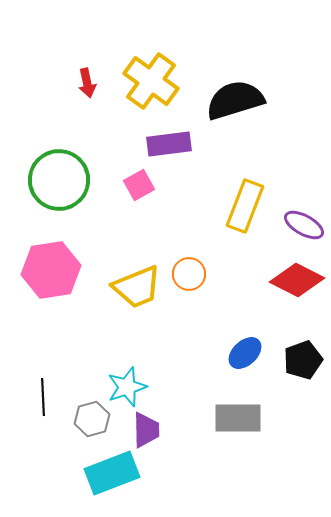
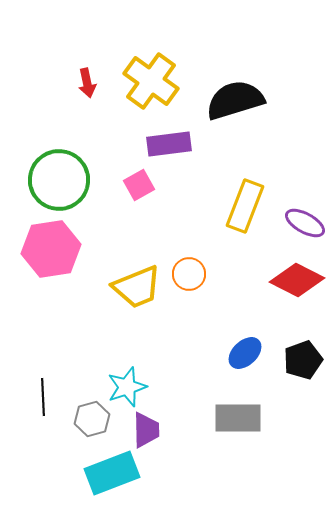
purple ellipse: moved 1 px right, 2 px up
pink hexagon: moved 21 px up
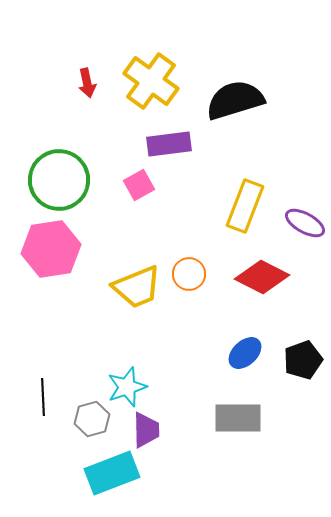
red diamond: moved 35 px left, 3 px up
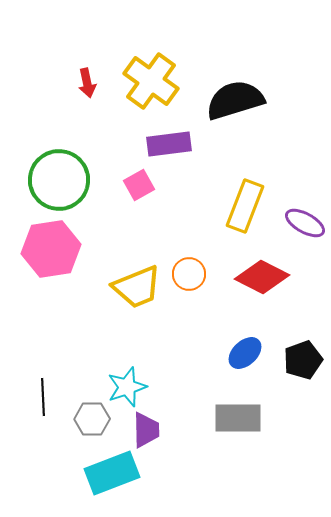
gray hexagon: rotated 16 degrees clockwise
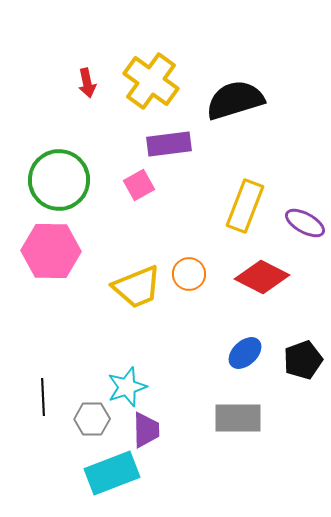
pink hexagon: moved 2 px down; rotated 10 degrees clockwise
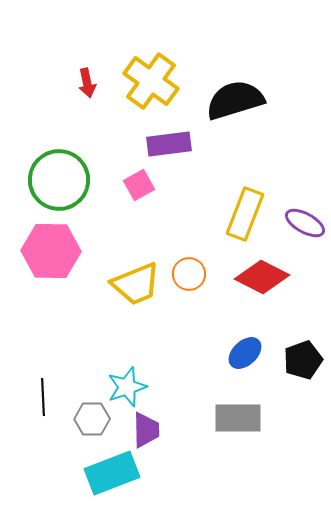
yellow rectangle: moved 8 px down
yellow trapezoid: moved 1 px left, 3 px up
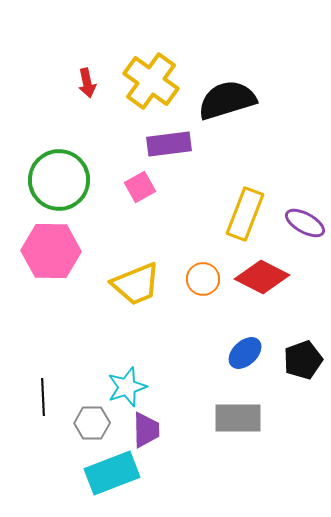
black semicircle: moved 8 px left
pink square: moved 1 px right, 2 px down
orange circle: moved 14 px right, 5 px down
gray hexagon: moved 4 px down
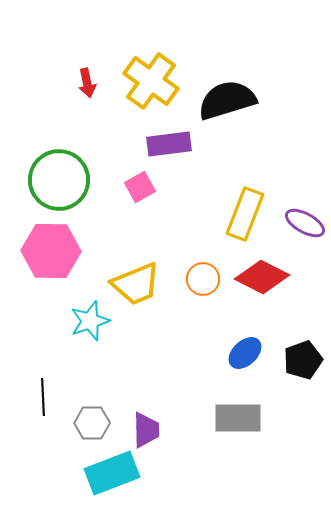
cyan star: moved 37 px left, 66 px up
